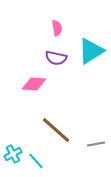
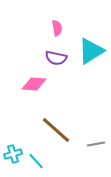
cyan cross: rotated 12 degrees clockwise
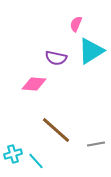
pink semicircle: moved 19 px right, 4 px up; rotated 147 degrees counterclockwise
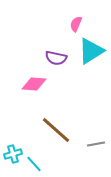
cyan line: moved 2 px left, 3 px down
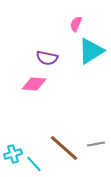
purple semicircle: moved 9 px left
brown line: moved 8 px right, 18 px down
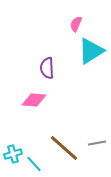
purple semicircle: moved 10 px down; rotated 75 degrees clockwise
pink diamond: moved 16 px down
gray line: moved 1 px right, 1 px up
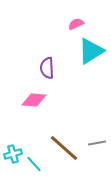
pink semicircle: rotated 42 degrees clockwise
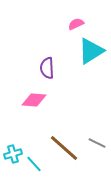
gray line: rotated 36 degrees clockwise
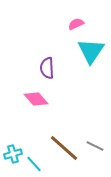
cyan triangle: rotated 24 degrees counterclockwise
pink diamond: moved 2 px right, 1 px up; rotated 45 degrees clockwise
gray line: moved 2 px left, 3 px down
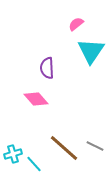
pink semicircle: rotated 14 degrees counterclockwise
